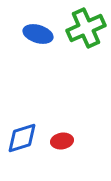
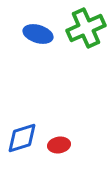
red ellipse: moved 3 px left, 4 px down
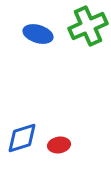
green cross: moved 2 px right, 2 px up
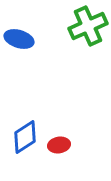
blue ellipse: moved 19 px left, 5 px down
blue diamond: moved 3 px right, 1 px up; rotated 16 degrees counterclockwise
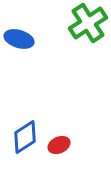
green cross: moved 3 px up; rotated 9 degrees counterclockwise
red ellipse: rotated 15 degrees counterclockwise
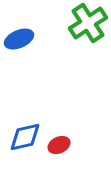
blue ellipse: rotated 40 degrees counterclockwise
blue diamond: rotated 20 degrees clockwise
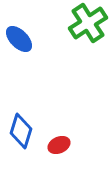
blue ellipse: rotated 68 degrees clockwise
blue diamond: moved 4 px left, 6 px up; rotated 60 degrees counterclockwise
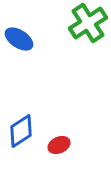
blue ellipse: rotated 12 degrees counterclockwise
blue diamond: rotated 40 degrees clockwise
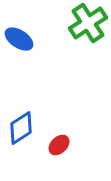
blue diamond: moved 3 px up
red ellipse: rotated 20 degrees counterclockwise
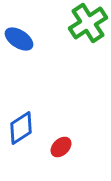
red ellipse: moved 2 px right, 2 px down
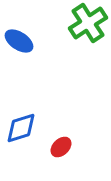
blue ellipse: moved 2 px down
blue diamond: rotated 16 degrees clockwise
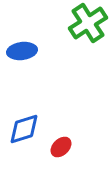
blue ellipse: moved 3 px right, 10 px down; rotated 40 degrees counterclockwise
blue diamond: moved 3 px right, 1 px down
